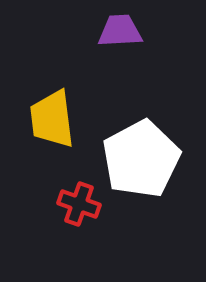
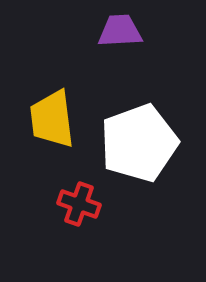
white pentagon: moved 2 px left, 16 px up; rotated 8 degrees clockwise
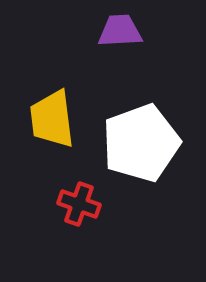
white pentagon: moved 2 px right
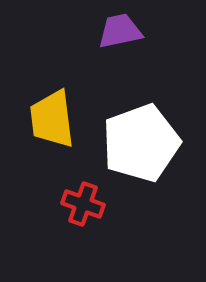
purple trapezoid: rotated 9 degrees counterclockwise
red cross: moved 4 px right
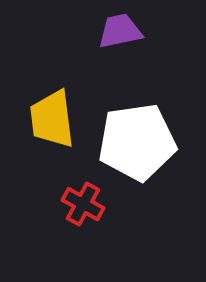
white pentagon: moved 4 px left, 1 px up; rotated 12 degrees clockwise
red cross: rotated 9 degrees clockwise
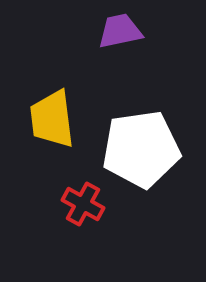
white pentagon: moved 4 px right, 7 px down
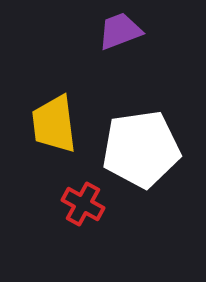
purple trapezoid: rotated 9 degrees counterclockwise
yellow trapezoid: moved 2 px right, 5 px down
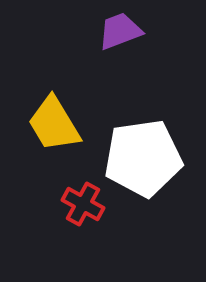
yellow trapezoid: rotated 24 degrees counterclockwise
white pentagon: moved 2 px right, 9 px down
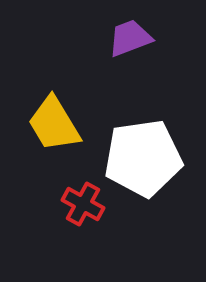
purple trapezoid: moved 10 px right, 7 px down
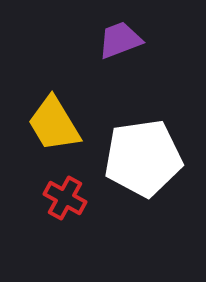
purple trapezoid: moved 10 px left, 2 px down
red cross: moved 18 px left, 6 px up
